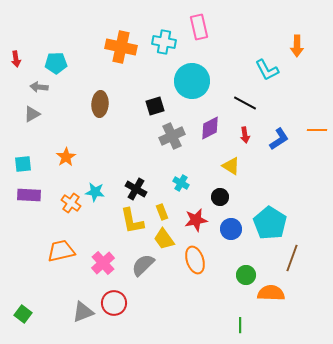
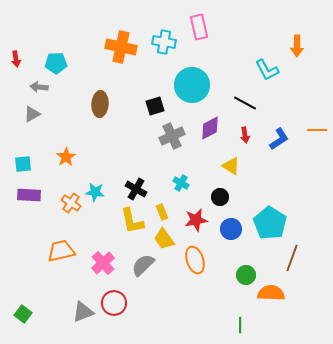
cyan circle at (192, 81): moved 4 px down
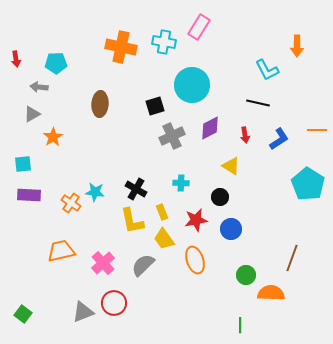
pink rectangle at (199, 27): rotated 45 degrees clockwise
black line at (245, 103): moved 13 px right; rotated 15 degrees counterclockwise
orange star at (66, 157): moved 13 px left, 20 px up
cyan cross at (181, 183): rotated 28 degrees counterclockwise
cyan pentagon at (270, 223): moved 38 px right, 39 px up
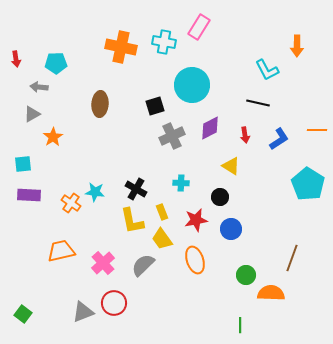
yellow trapezoid at (164, 239): moved 2 px left
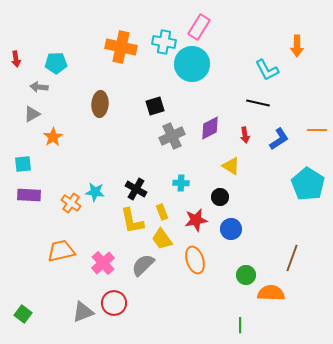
cyan circle at (192, 85): moved 21 px up
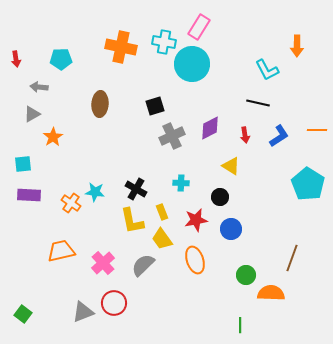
cyan pentagon at (56, 63): moved 5 px right, 4 px up
blue L-shape at (279, 139): moved 3 px up
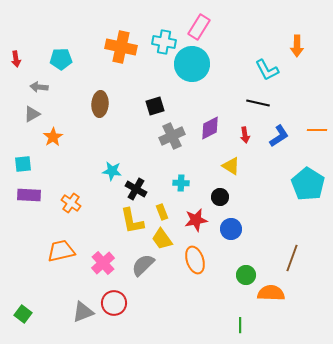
cyan star at (95, 192): moved 17 px right, 21 px up
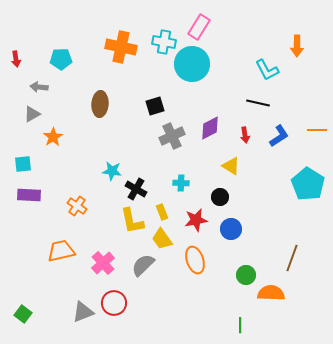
orange cross at (71, 203): moved 6 px right, 3 px down
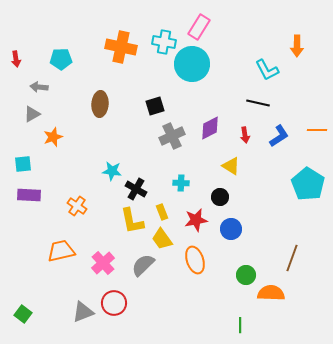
orange star at (53, 137): rotated 12 degrees clockwise
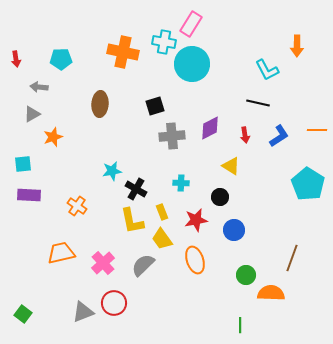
pink rectangle at (199, 27): moved 8 px left, 3 px up
orange cross at (121, 47): moved 2 px right, 5 px down
gray cross at (172, 136): rotated 20 degrees clockwise
cyan star at (112, 171): rotated 18 degrees counterclockwise
blue circle at (231, 229): moved 3 px right, 1 px down
orange trapezoid at (61, 251): moved 2 px down
